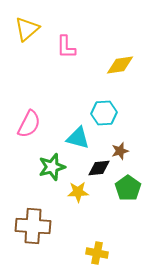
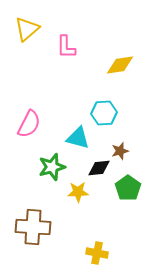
brown cross: moved 1 px down
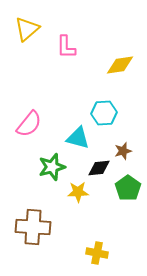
pink semicircle: rotated 12 degrees clockwise
brown star: moved 3 px right
